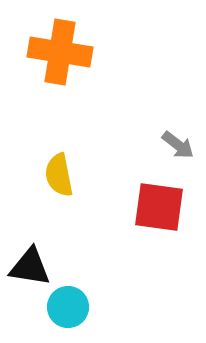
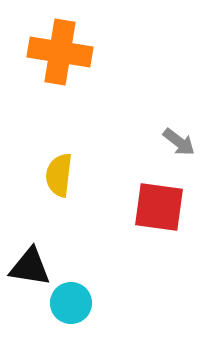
gray arrow: moved 1 px right, 3 px up
yellow semicircle: rotated 18 degrees clockwise
cyan circle: moved 3 px right, 4 px up
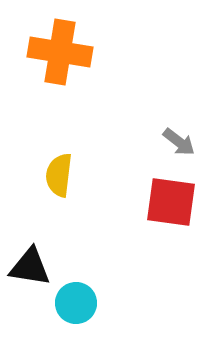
red square: moved 12 px right, 5 px up
cyan circle: moved 5 px right
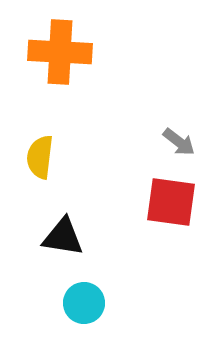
orange cross: rotated 6 degrees counterclockwise
yellow semicircle: moved 19 px left, 18 px up
black triangle: moved 33 px right, 30 px up
cyan circle: moved 8 px right
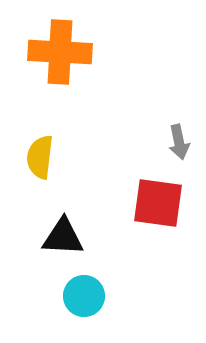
gray arrow: rotated 40 degrees clockwise
red square: moved 13 px left, 1 px down
black triangle: rotated 6 degrees counterclockwise
cyan circle: moved 7 px up
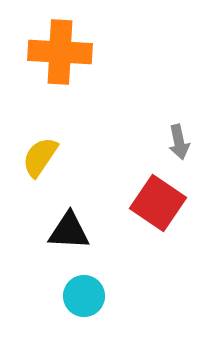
yellow semicircle: rotated 27 degrees clockwise
red square: rotated 26 degrees clockwise
black triangle: moved 6 px right, 6 px up
